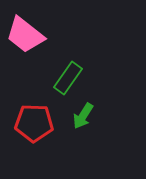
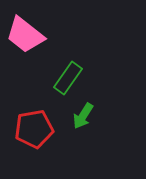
red pentagon: moved 6 px down; rotated 12 degrees counterclockwise
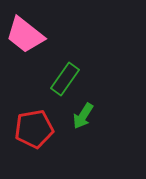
green rectangle: moved 3 px left, 1 px down
